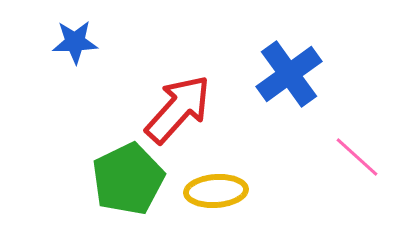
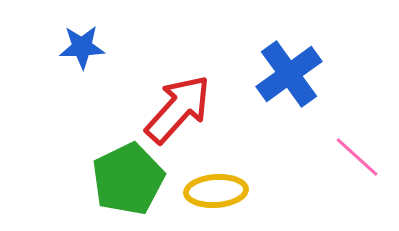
blue star: moved 7 px right, 5 px down
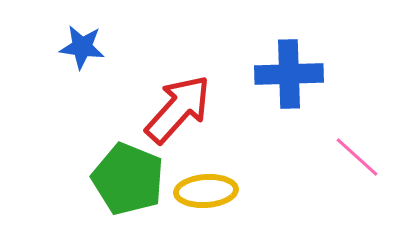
blue star: rotated 9 degrees clockwise
blue cross: rotated 34 degrees clockwise
green pentagon: rotated 24 degrees counterclockwise
yellow ellipse: moved 10 px left
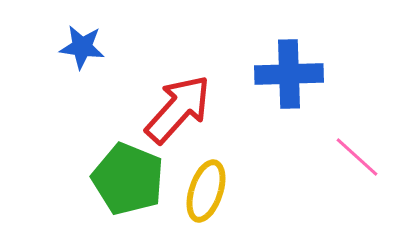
yellow ellipse: rotated 68 degrees counterclockwise
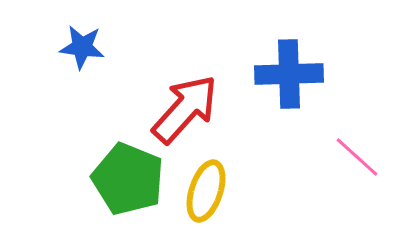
red arrow: moved 7 px right
